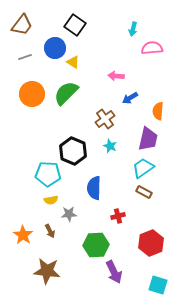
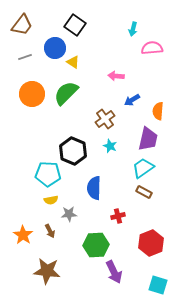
blue arrow: moved 2 px right, 2 px down
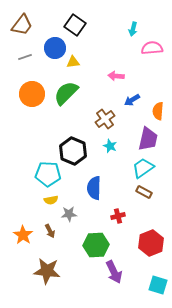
yellow triangle: rotated 40 degrees counterclockwise
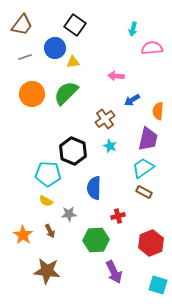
yellow semicircle: moved 5 px left, 1 px down; rotated 40 degrees clockwise
green hexagon: moved 5 px up
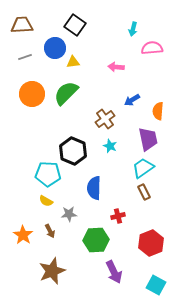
brown trapezoid: rotated 130 degrees counterclockwise
pink arrow: moved 9 px up
purple trapezoid: rotated 25 degrees counterclockwise
brown rectangle: rotated 35 degrees clockwise
brown star: moved 5 px right; rotated 28 degrees counterclockwise
cyan square: moved 2 px left; rotated 12 degrees clockwise
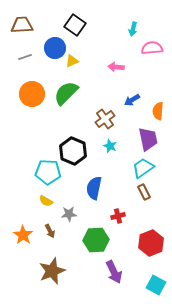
yellow triangle: moved 1 px left, 1 px up; rotated 16 degrees counterclockwise
cyan pentagon: moved 2 px up
blue semicircle: rotated 10 degrees clockwise
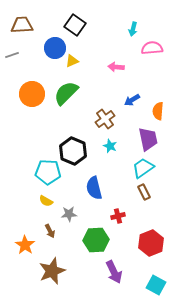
gray line: moved 13 px left, 2 px up
blue semicircle: rotated 25 degrees counterclockwise
orange star: moved 2 px right, 10 px down
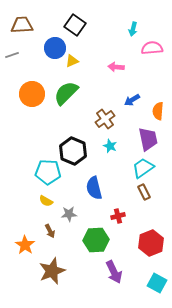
cyan square: moved 1 px right, 2 px up
